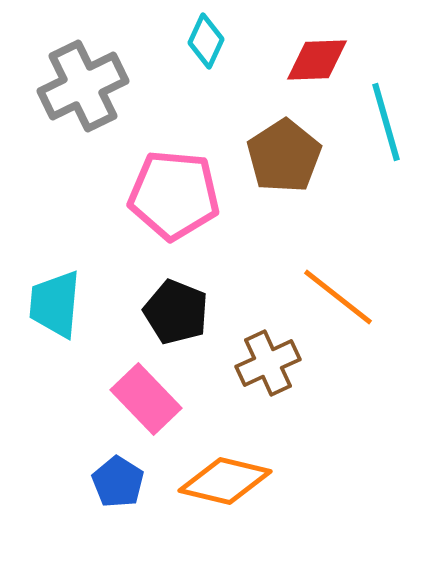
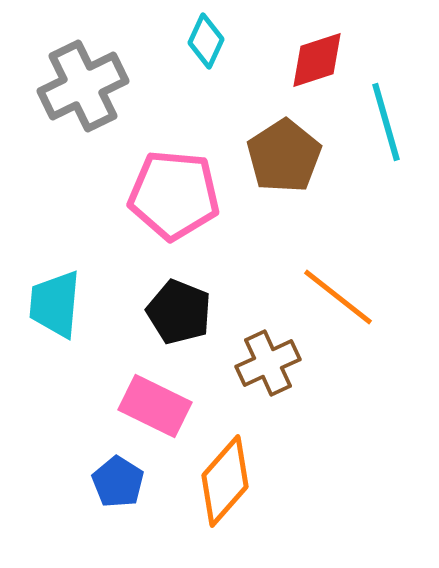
red diamond: rotated 16 degrees counterclockwise
black pentagon: moved 3 px right
pink rectangle: moved 9 px right, 7 px down; rotated 20 degrees counterclockwise
orange diamond: rotated 62 degrees counterclockwise
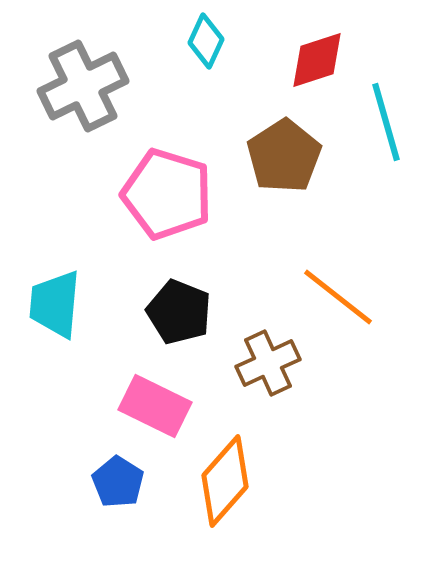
pink pentagon: moved 7 px left, 1 px up; rotated 12 degrees clockwise
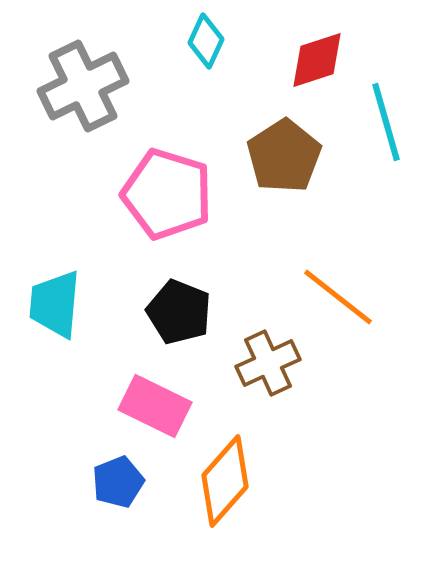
blue pentagon: rotated 18 degrees clockwise
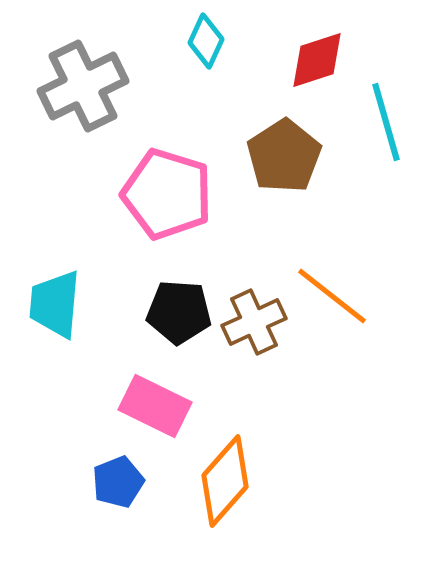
orange line: moved 6 px left, 1 px up
black pentagon: rotated 18 degrees counterclockwise
brown cross: moved 14 px left, 41 px up
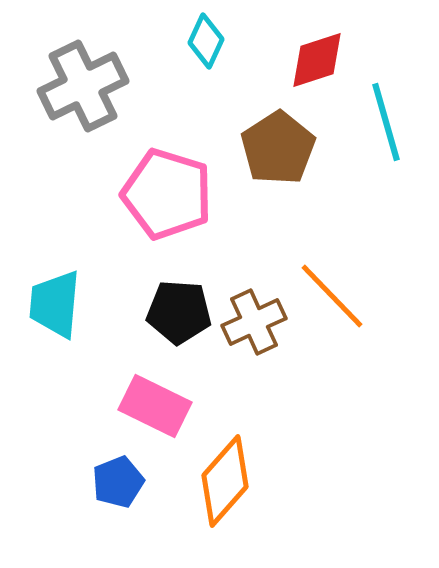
brown pentagon: moved 6 px left, 8 px up
orange line: rotated 8 degrees clockwise
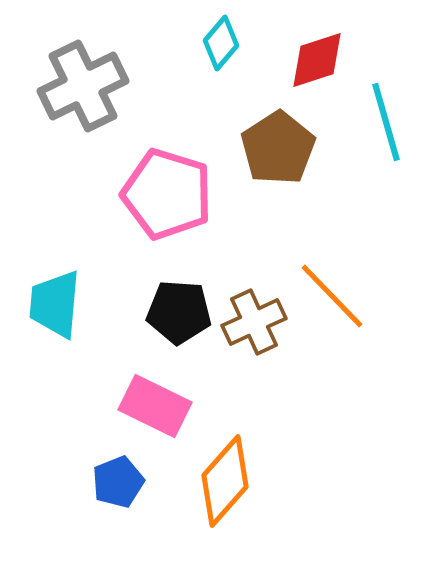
cyan diamond: moved 15 px right, 2 px down; rotated 16 degrees clockwise
